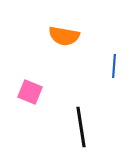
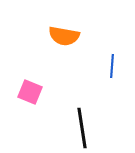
blue line: moved 2 px left
black line: moved 1 px right, 1 px down
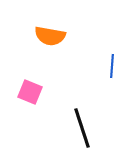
orange semicircle: moved 14 px left
black line: rotated 9 degrees counterclockwise
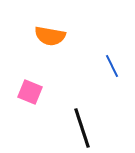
blue line: rotated 30 degrees counterclockwise
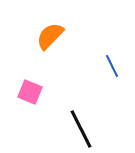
orange semicircle: rotated 124 degrees clockwise
black line: moved 1 px left, 1 px down; rotated 9 degrees counterclockwise
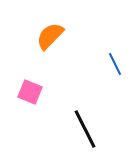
blue line: moved 3 px right, 2 px up
black line: moved 4 px right
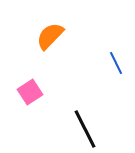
blue line: moved 1 px right, 1 px up
pink square: rotated 35 degrees clockwise
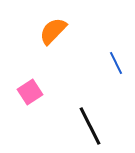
orange semicircle: moved 3 px right, 5 px up
black line: moved 5 px right, 3 px up
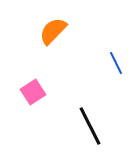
pink square: moved 3 px right
